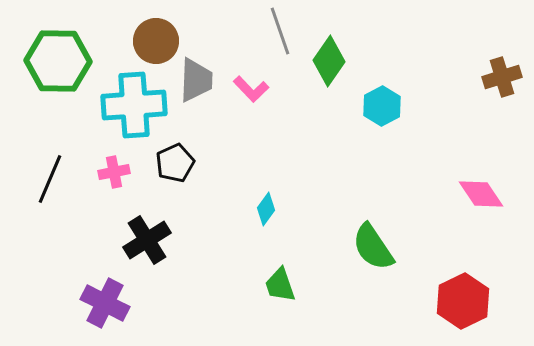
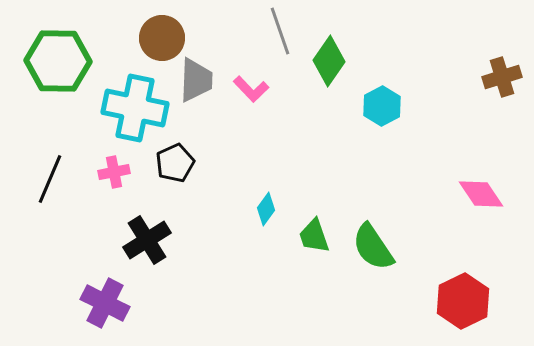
brown circle: moved 6 px right, 3 px up
cyan cross: moved 1 px right, 3 px down; rotated 16 degrees clockwise
green trapezoid: moved 34 px right, 49 px up
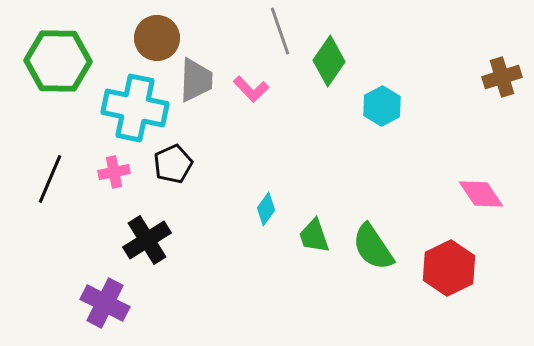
brown circle: moved 5 px left
black pentagon: moved 2 px left, 1 px down
red hexagon: moved 14 px left, 33 px up
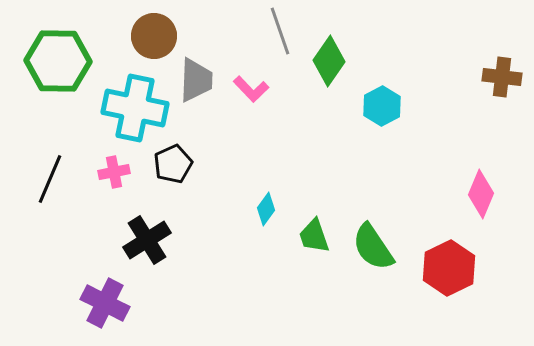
brown circle: moved 3 px left, 2 px up
brown cross: rotated 24 degrees clockwise
pink diamond: rotated 57 degrees clockwise
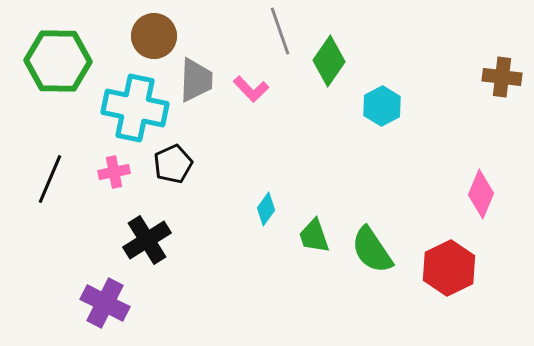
green semicircle: moved 1 px left, 3 px down
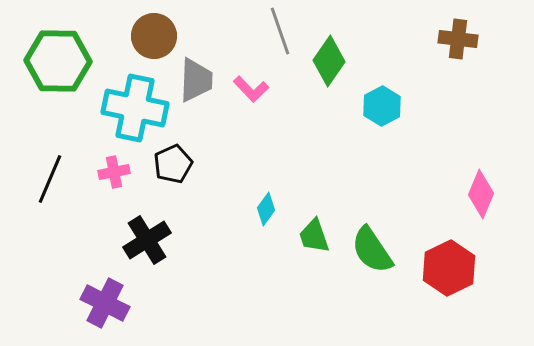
brown cross: moved 44 px left, 38 px up
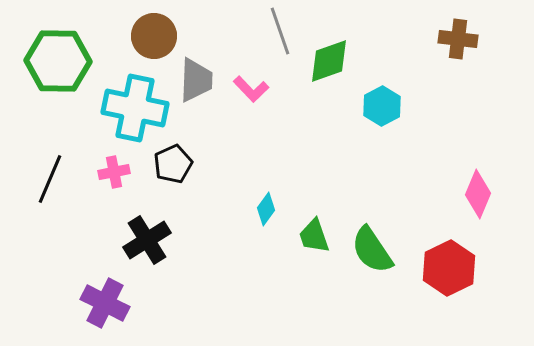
green diamond: rotated 36 degrees clockwise
pink diamond: moved 3 px left
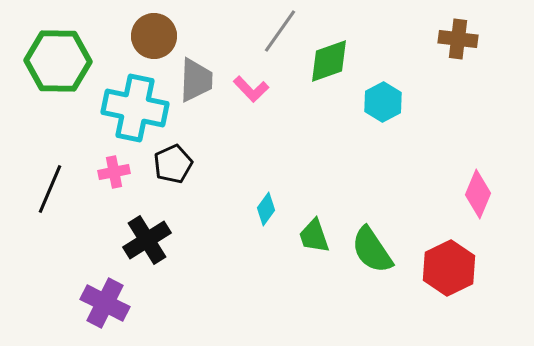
gray line: rotated 54 degrees clockwise
cyan hexagon: moved 1 px right, 4 px up
black line: moved 10 px down
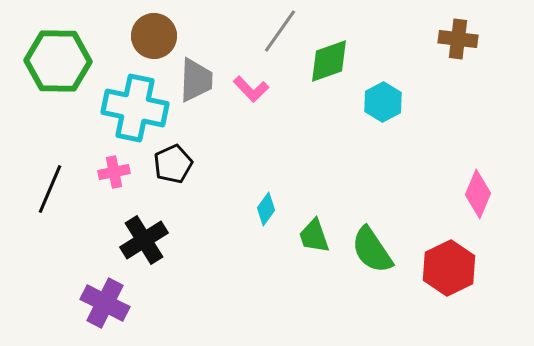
black cross: moved 3 px left
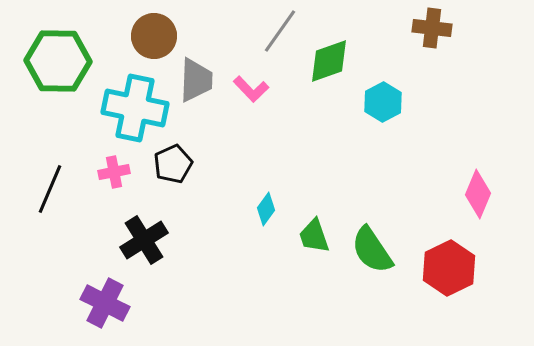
brown cross: moved 26 px left, 11 px up
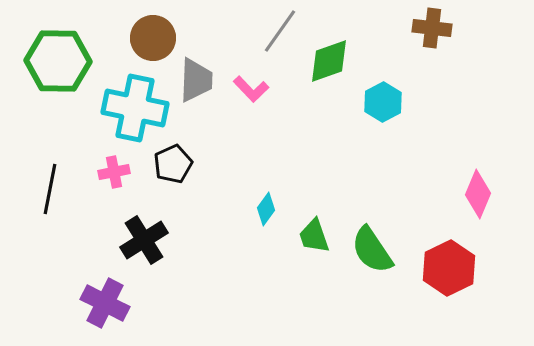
brown circle: moved 1 px left, 2 px down
black line: rotated 12 degrees counterclockwise
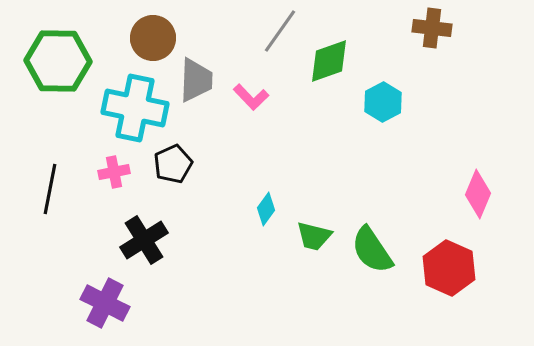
pink L-shape: moved 8 px down
green trapezoid: rotated 57 degrees counterclockwise
red hexagon: rotated 10 degrees counterclockwise
